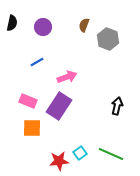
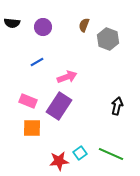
black semicircle: rotated 84 degrees clockwise
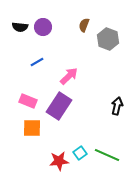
black semicircle: moved 8 px right, 4 px down
pink arrow: moved 2 px right, 1 px up; rotated 24 degrees counterclockwise
green line: moved 4 px left, 1 px down
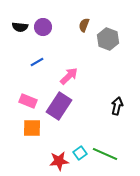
green line: moved 2 px left, 1 px up
